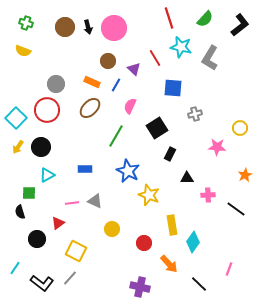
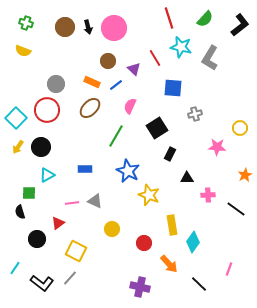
blue line at (116, 85): rotated 24 degrees clockwise
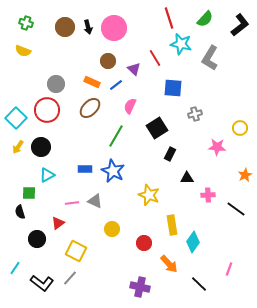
cyan star at (181, 47): moved 3 px up
blue star at (128, 171): moved 15 px left
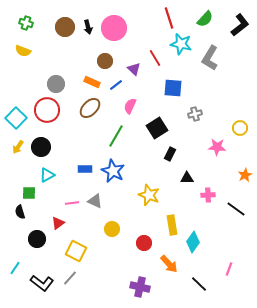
brown circle at (108, 61): moved 3 px left
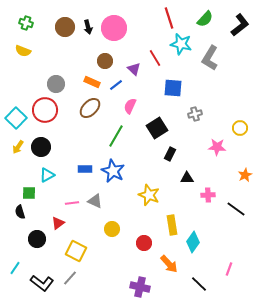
red circle at (47, 110): moved 2 px left
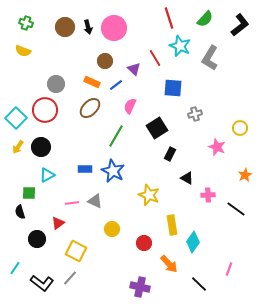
cyan star at (181, 44): moved 1 px left, 2 px down; rotated 10 degrees clockwise
pink star at (217, 147): rotated 18 degrees clockwise
black triangle at (187, 178): rotated 32 degrees clockwise
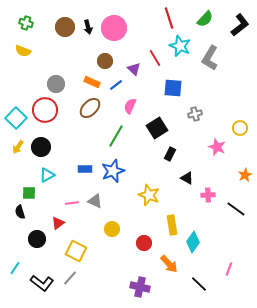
blue star at (113, 171): rotated 25 degrees clockwise
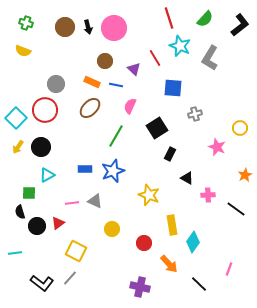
blue line at (116, 85): rotated 48 degrees clockwise
black circle at (37, 239): moved 13 px up
cyan line at (15, 268): moved 15 px up; rotated 48 degrees clockwise
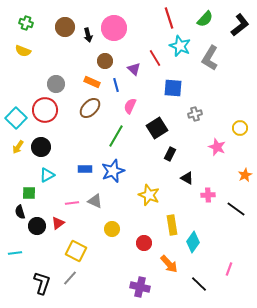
black arrow at (88, 27): moved 8 px down
blue line at (116, 85): rotated 64 degrees clockwise
black L-shape at (42, 283): rotated 110 degrees counterclockwise
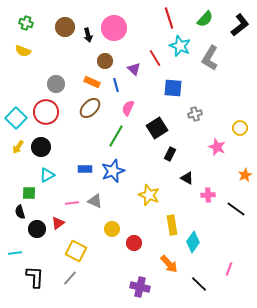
pink semicircle at (130, 106): moved 2 px left, 2 px down
red circle at (45, 110): moved 1 px right, 2 px down
black circle at (37, 226): moved 3 px down
red circle at (144, 243): moved 10 px left
black L-shape at (42, 283): moved 7 px left, 6 px up; rotated 15 degrees counterclockwise
